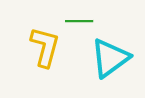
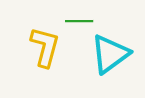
cyan triangle: moved 4 px up
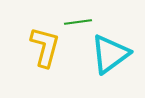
green line: moved 1 px left, 1 px down; rotated 8 degrees counterclockwise
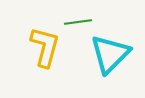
cyan triangle: rotated 9 degrees counterclockwise
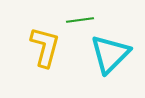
green line: moved 2 px right, 2 px up
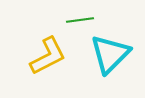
yellow L-shape: moved 3 px right, 9 px down; rotated 48 degrees clockwise
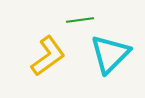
yellow L-shape: rotated 9 degrees counterclockwise
